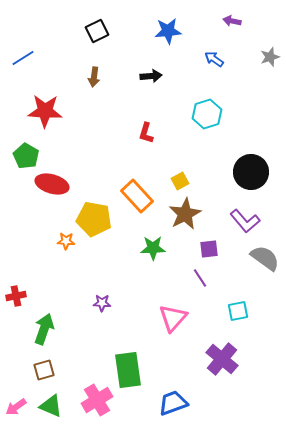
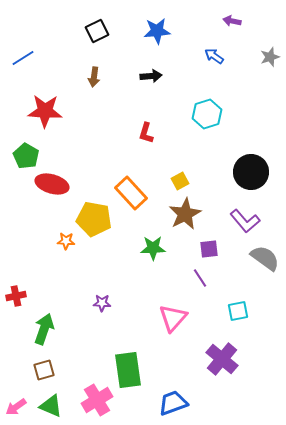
blue star: moved 11 px left
blue arrow: moved 3 px up
orange rectangle: moved 6 px left, 3 px up
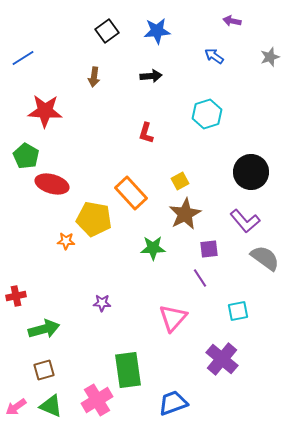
black square: moved 10 px right; rotated 10 degrees counterclockwise
green arrow: rotated 56 degrees clockwise
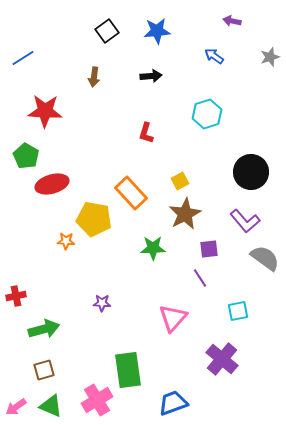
red ellipse: rotated 32 degrees counterclockwise
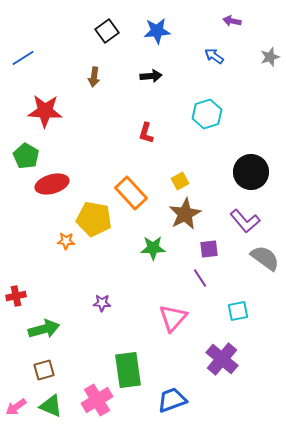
blue trapezoid: moved 1 px left, 3 px up
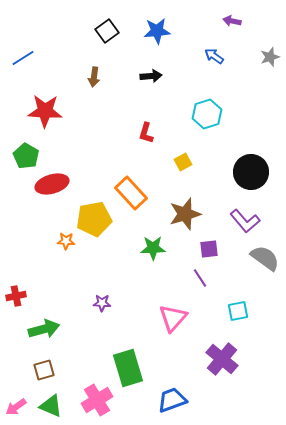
yellow square: moved 3 px right, 19 px up
brown star: rotated 12 degrees clockwise
yellow pentagon: rotated 20 degrees counterclockwise
green rectangle: moved 2 px up; rotated 9 degrees counterclockwise
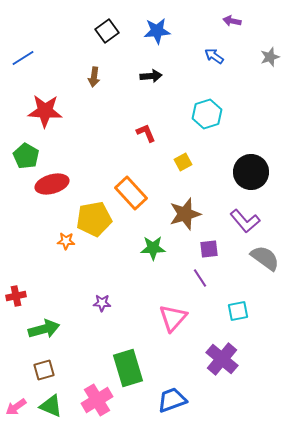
red L-shape: rotated 140 degrees clockwise
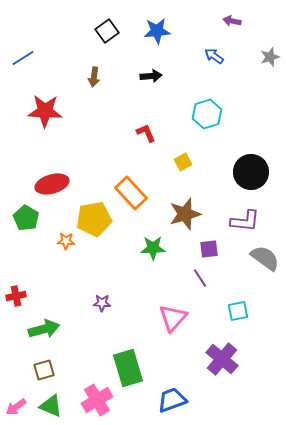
green pentagon: moved 62 px down
purple L-shape: rotated 44 degrees counterclockwise
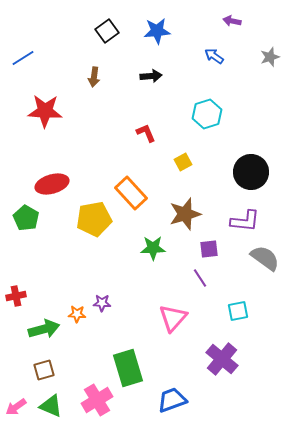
orange star: moved 11 px right, 73 px down
